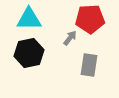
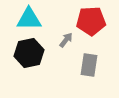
red pentagon: moved 1 px right, 2 px down
gray arrow: moved 4 px left, 2 px down
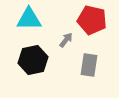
red pentagon: moved 1 px right, 1 px up; rotated 16 degrees clockwise
black hexagon: moved 4 px right, 7 px down
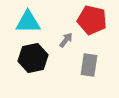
cyan triangle: moved 1 px left, 3 px down
black hexagon: moved 2 px up
